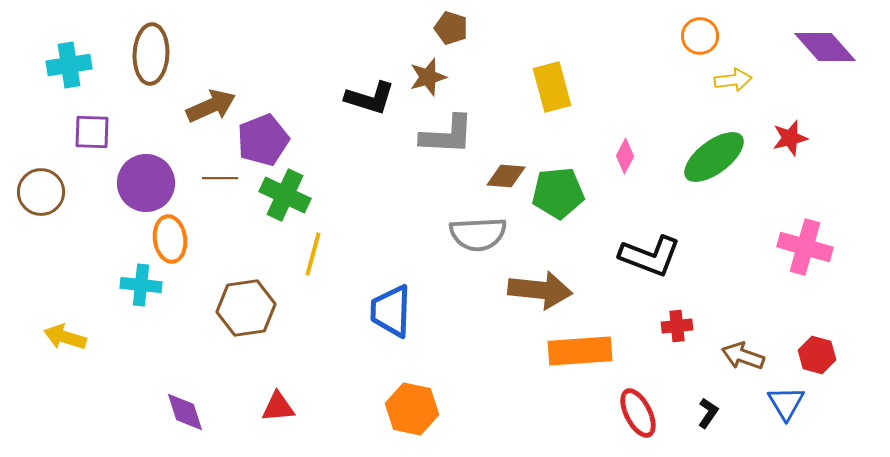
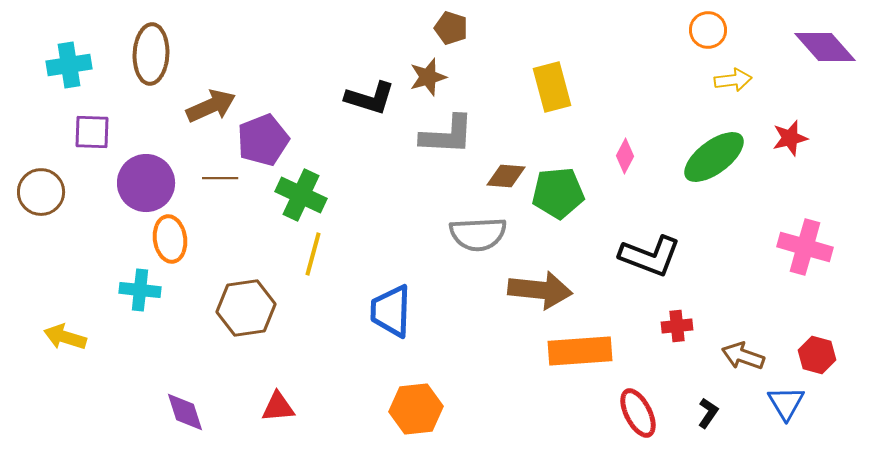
orange circle at (700, 36): moved 8 px right, 6 px up
green cross at (285, 195): moved 16 px right
cyan cross at (141, 285): moved 1 px left, 5 px down
orange hexagon at (412, 409): moved 4 px right; rotated 18 degrees counterclockwise
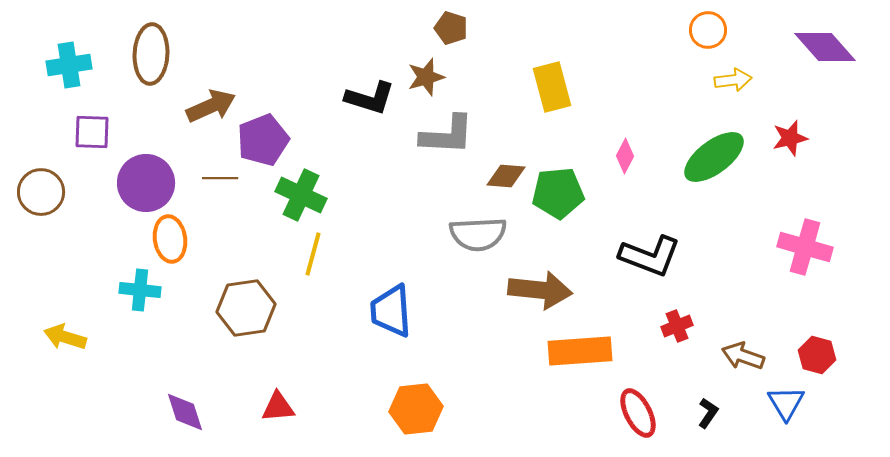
brown star at (428, 77): moved 2 px left
blue trapezoid at (391, 311): rotated 6 degrees counterclockwise
red cross at (677, 326): rotated 16 degrees counterclockwise
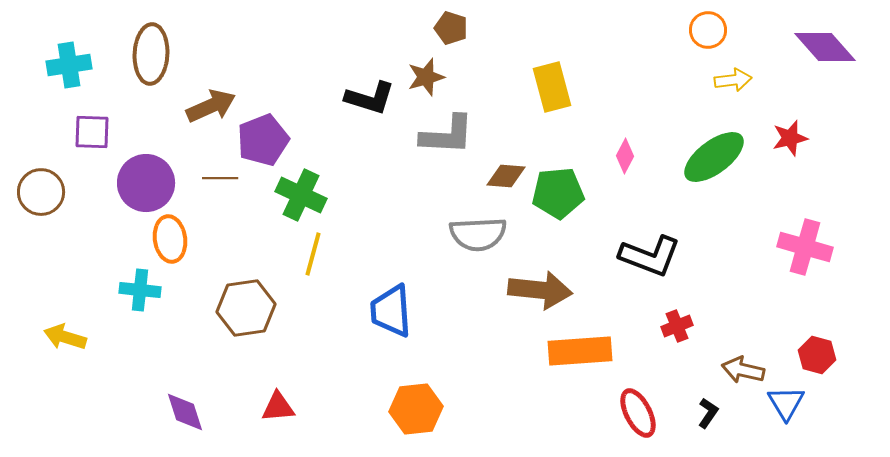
brown arrow at (743, 356): moved 14 px down; rotated 6 degrees counterclockwise
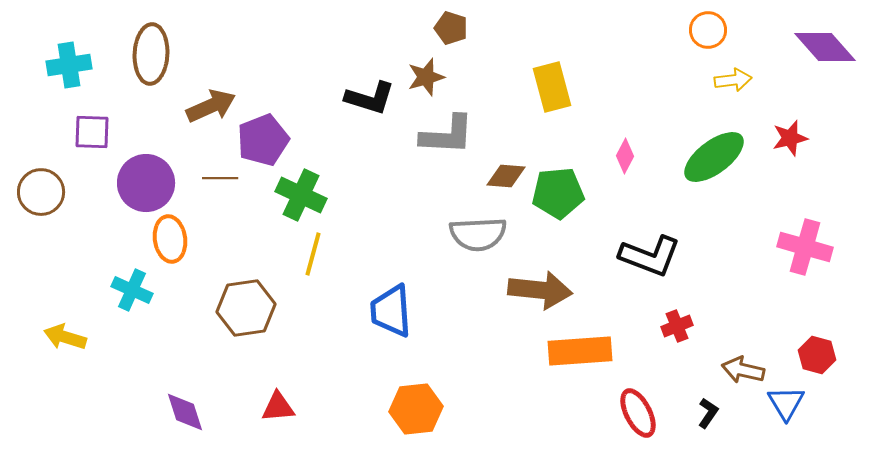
cyan cross at (140, 290): moved 8 px left; rotated 18 degrees clockwise
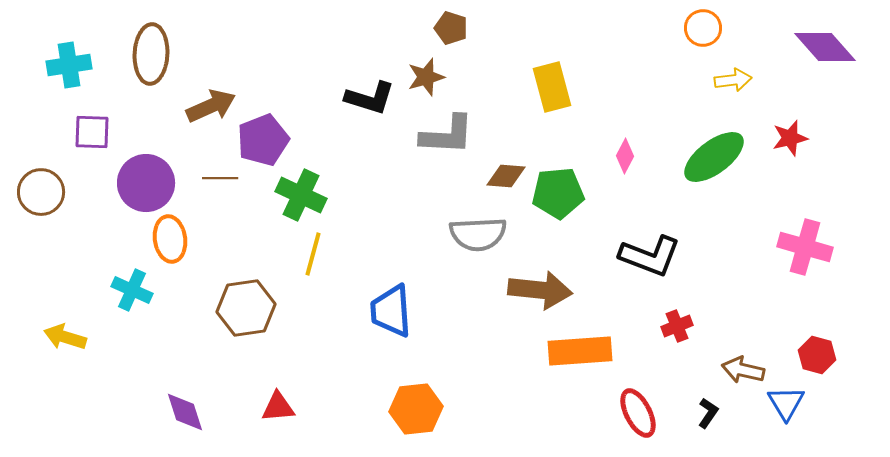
orange circle at (708, 30): moved 5 px left, 2 px up
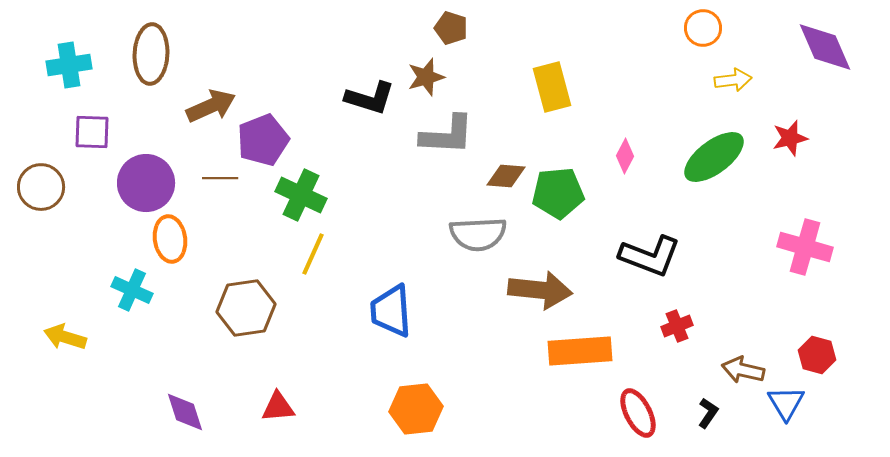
purple diamond at (825, 47): rotated 18 degrees clockwise
brown circle at (41, 192): moved 5 px up
yellow line at (313, 254): rotated 9 degrees clockwise
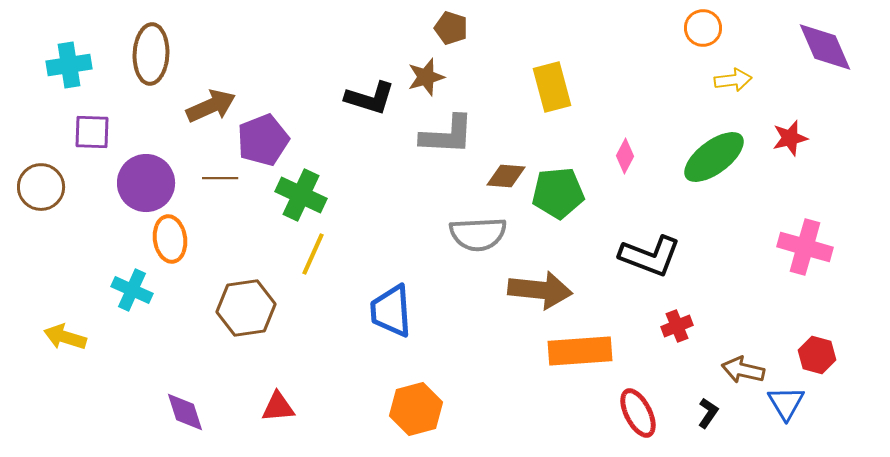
orange hexagon at (416, 409): rotated 9 degrees counterclockwise
